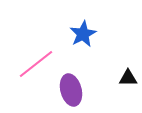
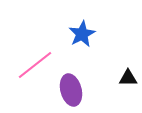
blue star: moved 1 px left
pink line: moved 1 px left, 1 px down
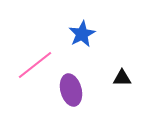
black triangle: moved 6 px left
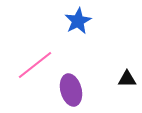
blue star: moved 4 px left, 13 px up
black triangle: moved 5 px right, 1 px down
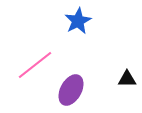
purple ellipse: rotated 44 degrees clockwise
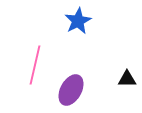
pink line: rotated 39 degrees counterclockwise
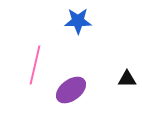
blue star: rotated 28 degrees clockwise
purple ellipse: rotated 24 degrees clockwise
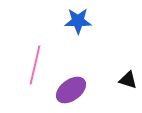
black triangle: moved 1 px right, 1 px down; rotated 18 degrees clockwise
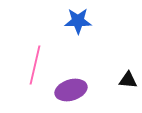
black triangle: rotated 12 degrees counterclockwise
purple ellipse: rotated 20 degrees clockwise
